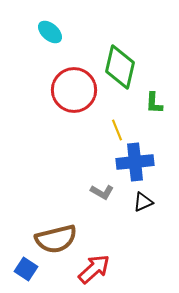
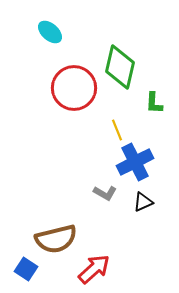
red circle: moved 2 px up
blue cross: rotated 21 degrees counterclockwise
gray L-shape: moved 3 px right, 1 px down
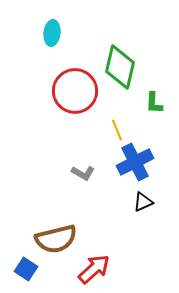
cyan ellipse: moved 2 px right, 1 px down; rotated 55 degrees clockwise
red circle: moved 1 px right, 3 px down
gray L-shape: moved 22 px left, 20 px up
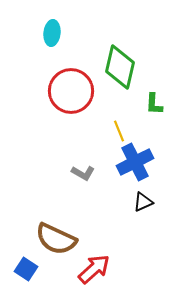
red circle: moved 4 px left
green L-shape: moved 1 px down
yellow line: moved 2 px right, 1 px down
brown semicircle: rotated 39 degrees clockwise
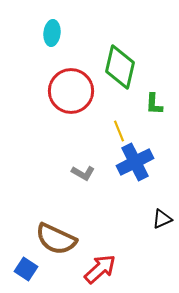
black triangle: moved 19 px right, 17 px down
red arrow: moved 6 px right
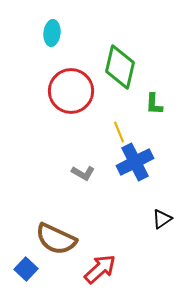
yellow line: moved 1 px down
black triangle: rotated 10 degrees counterclockwise
blue square: rotated 10 degrees clockwise
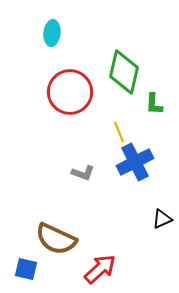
green diamond: moved 4 px right, 5 px down
red circle: moved 1 px left, 1 px down
gray L-shape: rotated 10 degrees counterclockwise
black triangle: rotated 10 degrees clockwise
blue square: rotated 30 degrees counterclockwise
